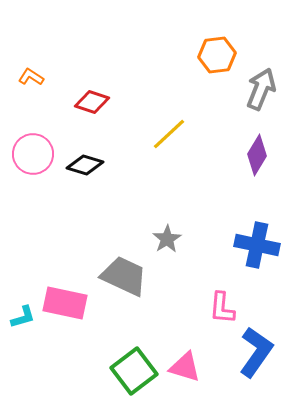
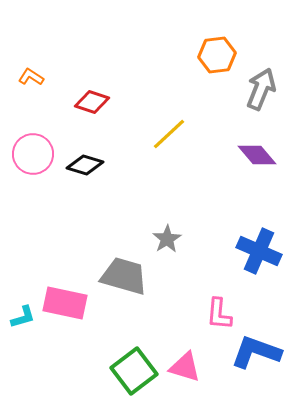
purple diamond: rotated 72 degrees counterclockwise
blue cross: moved 2 px right, 6 px down; rotated 12 degrees clockwise
gray trapezoid: rotated 9 degrees counterclockwise
pink L-shape: moved 3 px left, 6 px down
blue L-shape: rotated 105 degrees counterclockwise
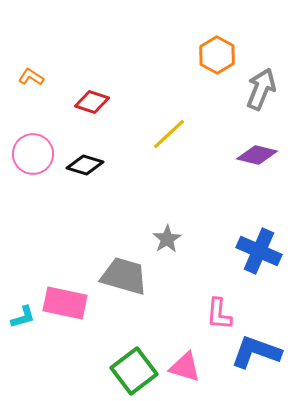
orange hexagon: rotated 24 degrees counterclockwise
purple diamond: rotated 36 degrees counterclockwise
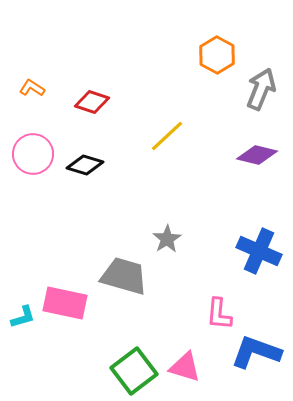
orange L-shape: moved 1 px right, 11 px down
yellow line: moved 2 px left, 2 px down
